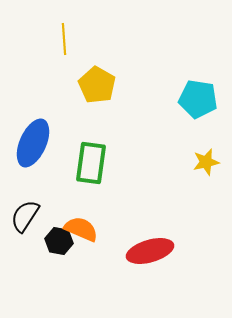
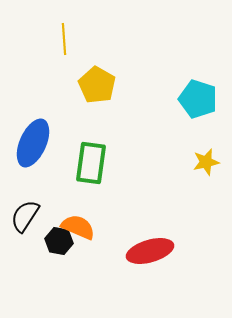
cyan pentagon: rotated 9 degrees clockwise
orange semicircle: moved 3 px left, 2 px up
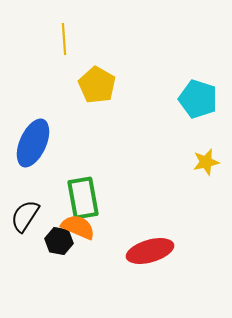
green rectangle: moved 8 px left, 35 px down; rotated 18 degrees counterclockwise
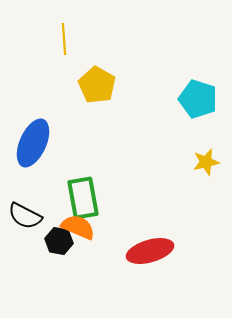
black semicircle: rotated 96 degrees counterclockwise
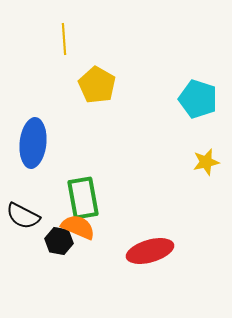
blue ellipse: rotated 18 degrees counterclockwise
black semicircle: moved 2 px left
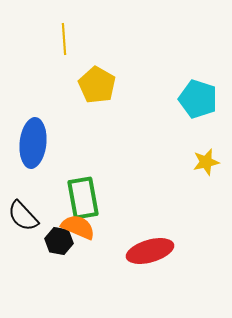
black semicircle: rotated 20 degrees clockwise
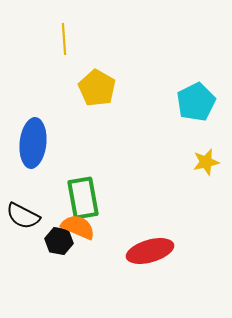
yellow pentagon: moved 3 px down
cyan pentagon: moved 2 px left, 3 px down; rotated 27 degrees clockwise
black semicircle: rotated 20 degrees counterclockwise
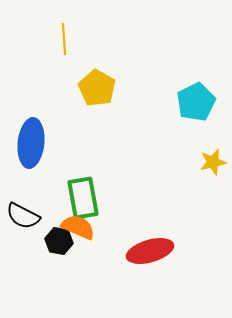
blue ellipse: moved 2 px left
yellow star: moved 7 px right
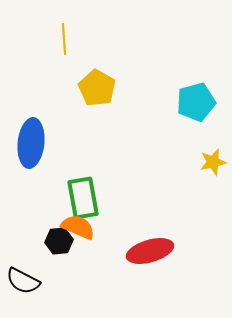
cyan pentagon: rotated 12 degrees clockwise
black semicircle: moved 65 px down
black hexagon: rotated 16 degrees counterclockwise
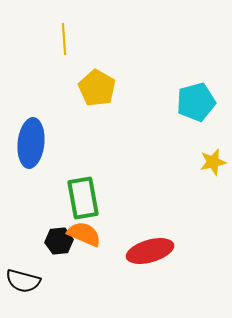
orange semicircle: moved 6 px right, 7 px down
black semicircle: rotated 12 degrees counterclockwise
